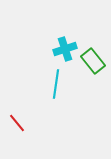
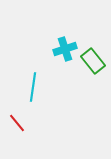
cyan line: moved 23 px left, 3 px down
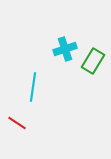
green rectangle: rotated 70 degrees clockwise
red line: rotated 18 degrees counterclockwise
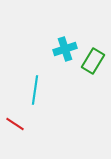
cyan line: moved 2 px right, 3 px down
red line: moved 2 px left, 1 px down
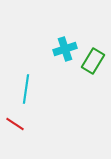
cyan line: moved 9 px left, 1 px up
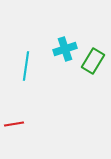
cyan line: moved 23 px up
red line: moved 1 px left; rotated 42 degrees counterclockwise
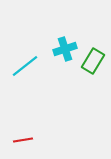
cyan line: moved 1 px left; rotated 44 degrees clockwise
red line: moved 9 px right, 16 px down
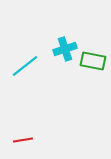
green rectangle: rotated 70 degrees clockwise
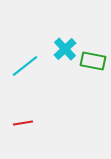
cyan cross: rotated 25 degrees counterclockwise
red line: moved 17 px up
